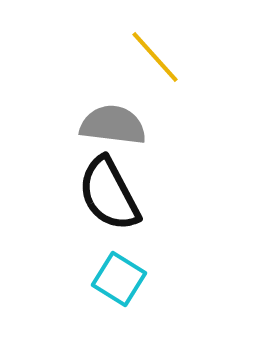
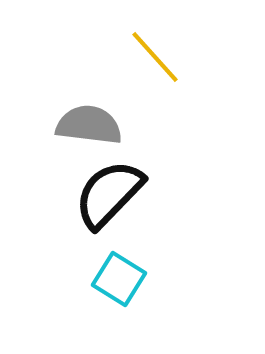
gray semicircle: moved 24 px left
black semicircle: rotated 72 degrees clockwise
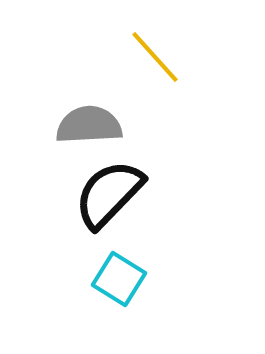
gray semicircle: rotated 10 degrees counterclockwise
